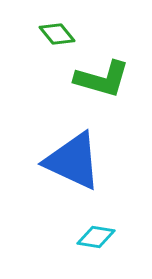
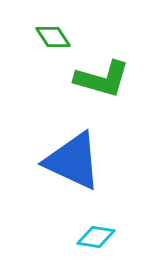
green diamond: moved 4 px left, 3 px down; rotated 6 degrees clockwise
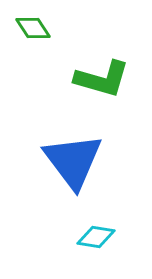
green diamond: moved 20 px left, 9 px up
blue triangle: rotated 28 degrees clockwise
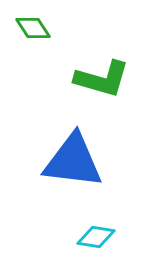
blue triangle: rotated 46 degrees counterclockwise
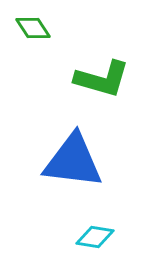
cyan diamond: moved 1 px left
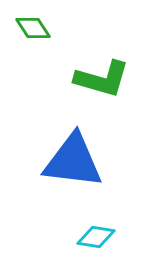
cyan diamond: moved 1 px right
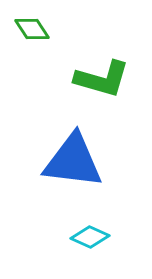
green diamond: moved 1 px left, 1 px down
cyan diamond: moved 6 px left; rotated 15 degrees clockwise
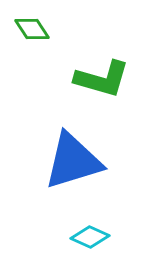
blue triangle: rotated 24 degrees counterclockwise
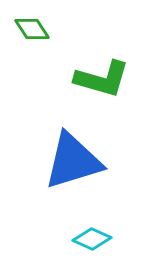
cyan diamond: moved 2 px right, 2 px down
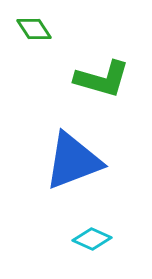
green diamond: moved 2 px right
blue triangle: rotated 4 degrees counterclockwise
